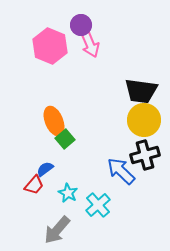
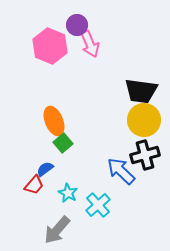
purple circle: moved 4 px left
green square: moved 2 px left, 4 px down
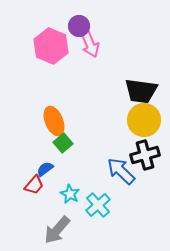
purple circle: moved 2 px right, 1 px down
pink hexagon: moved 1 px right
cyan star: moved 2 px right, 1 px down
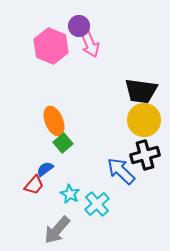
cyan cross: moved 1 px left, 1 px up
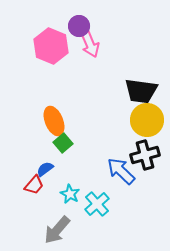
yellow circle: moved 3 px right
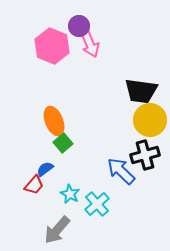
pink hexagon: moved 1 px right
yellow circle: moved 3 px right
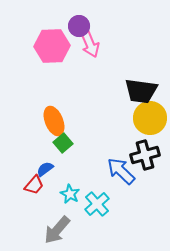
pink hexagon: rotated 24 degrees counterclockwise
yellow circle: moved 2 px up
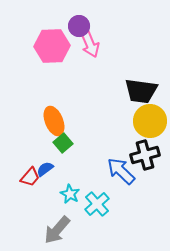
yellow circle: moved 3 px down
red trapezoid: moved 4 px left, 8 px up
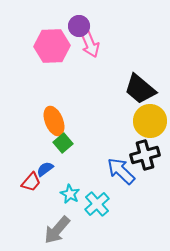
black trapezoid: moved 1 px left, 2 px up; rotated 32 degrees clockwise
red trapezoid: moved 1 px right, 5 px down
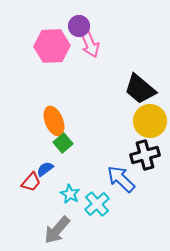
blue arrow: moved 8 px down
